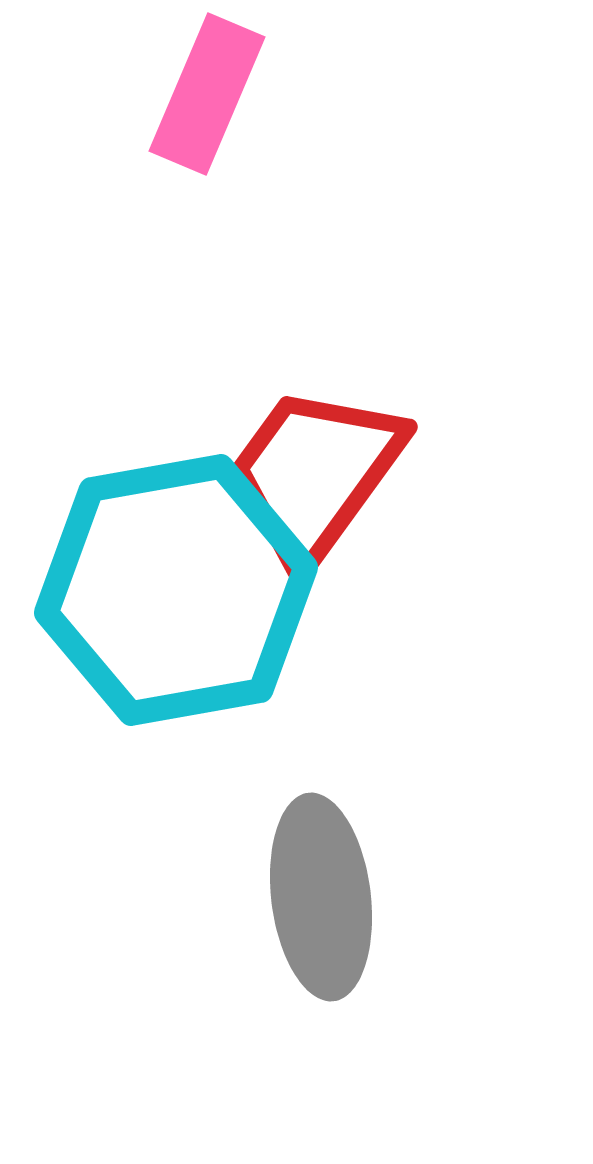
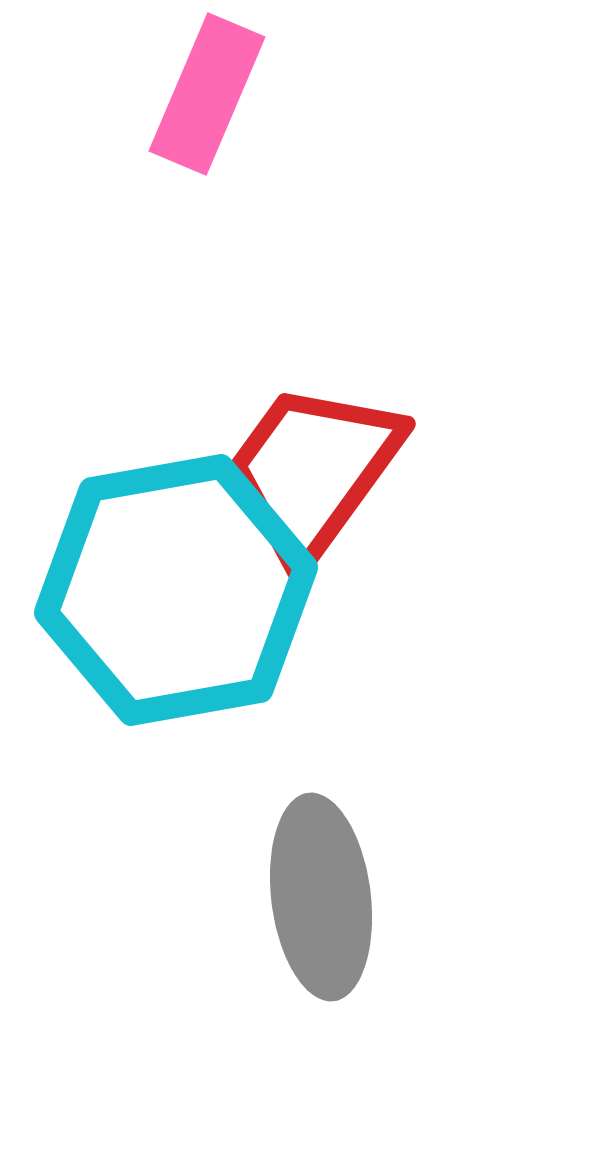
red trapezoid: moved 2 px left, 3 px up
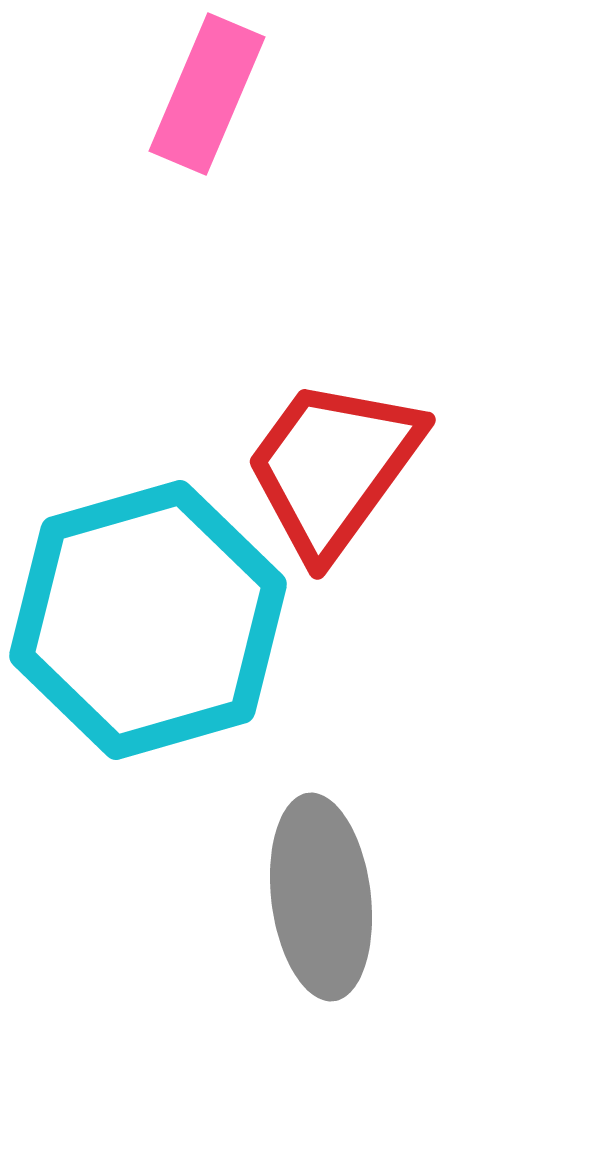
red trapezoid: moved 20 px right, 4 px up
cyan hexagon: moved 28 px left, 30 px down; rotated 6 degrees counterclockwise
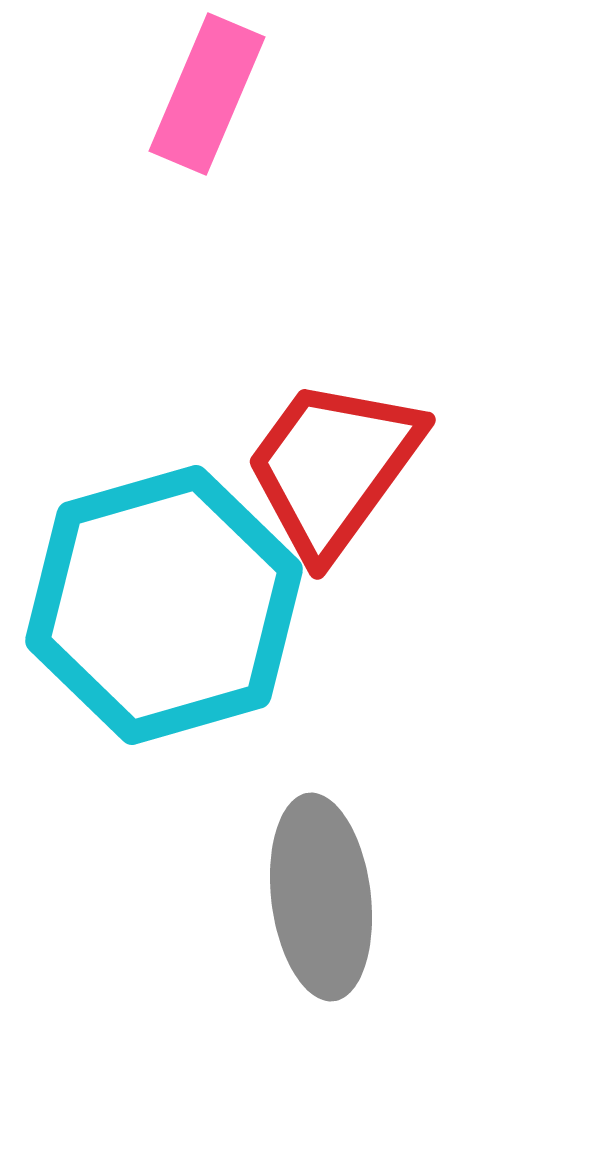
cyan hexagon: moved 16 px right, 15 px up
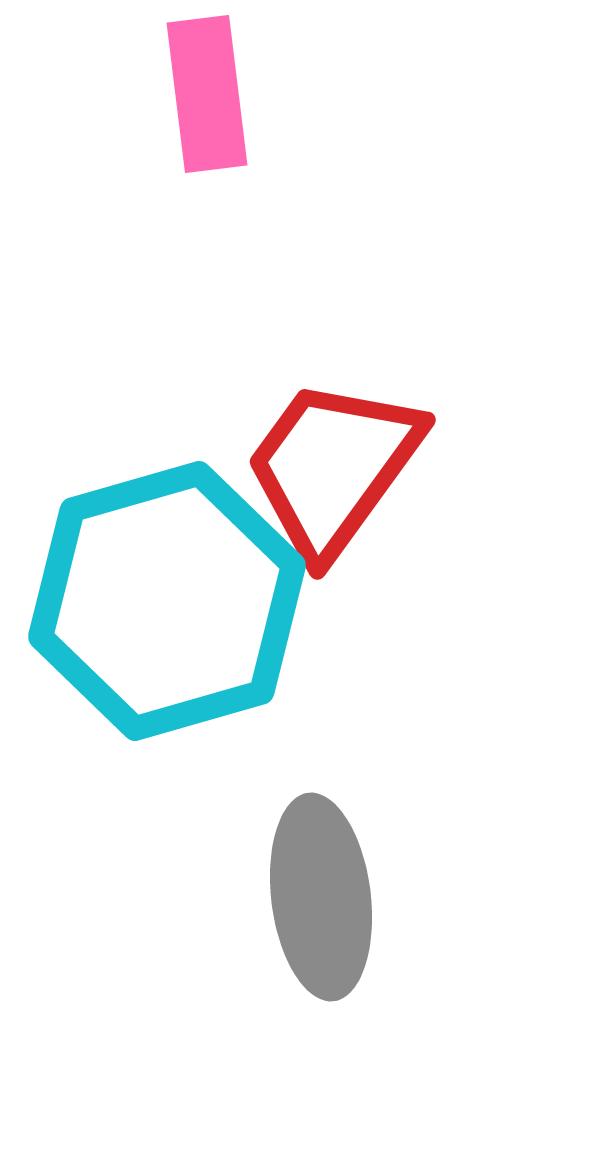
pink rectangle: rotated 30 degrees counterclockwise
cyan hexagon: moved 3 px right, 4 px up
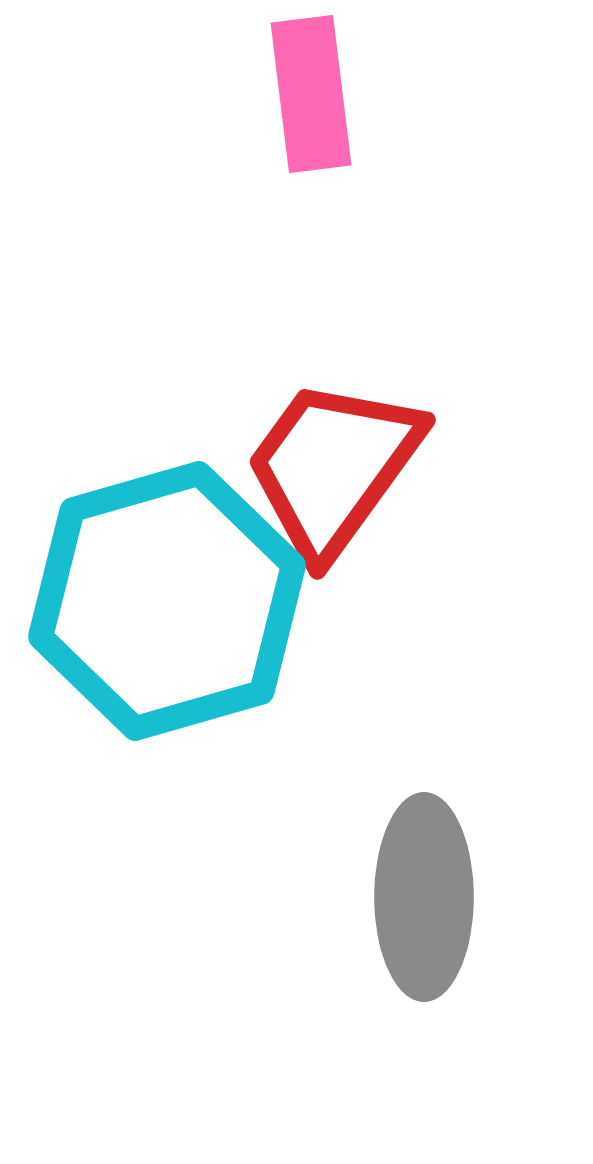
pink rectangle: moved 104 px right
gray ellipse: moved 103 px right; rotated 7 degrees clockwise
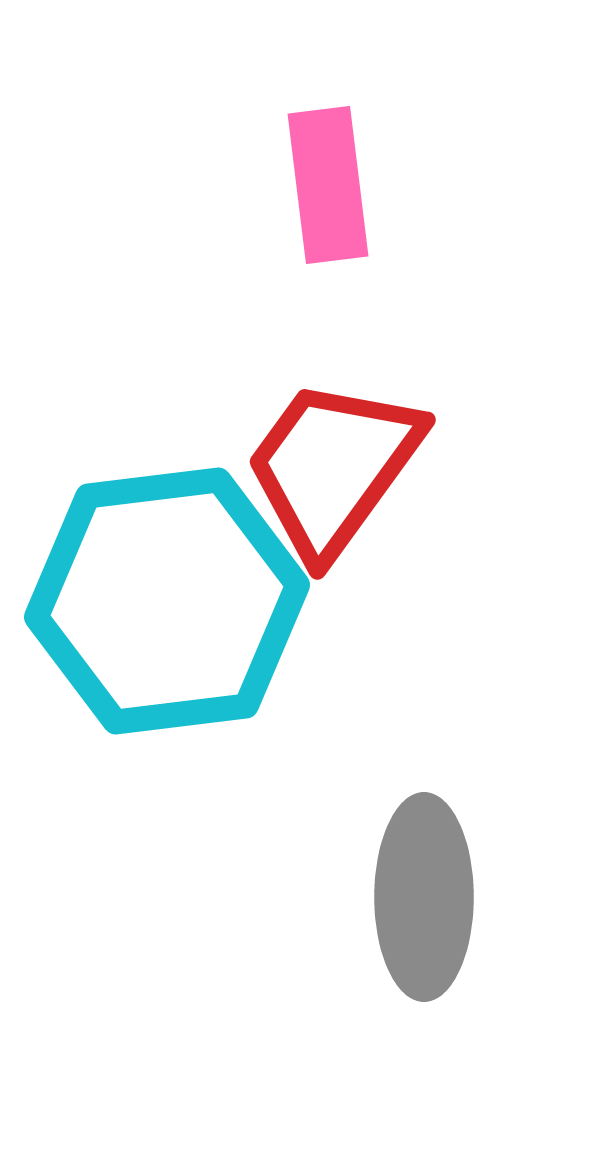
pink rectangle: moved 17 px right, 91 px down
cyan hexagon: rotated 9 degrees clockwise
